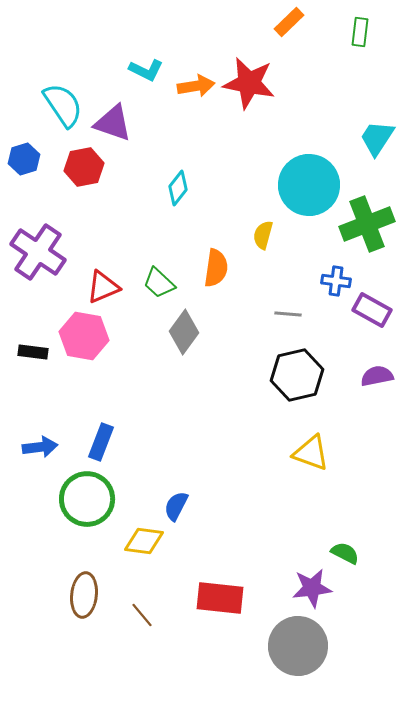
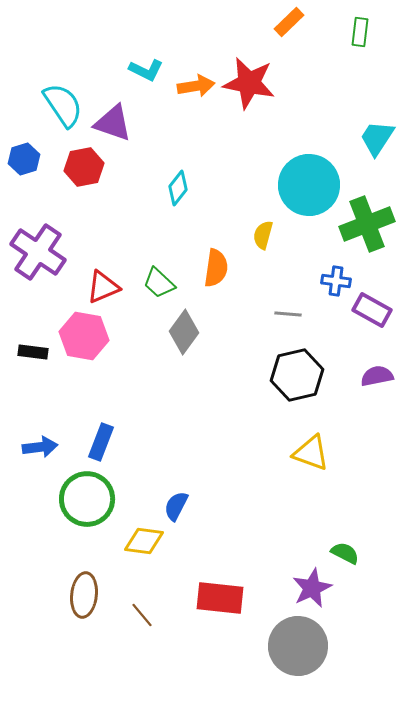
purple star: rotated 18 degrees counterclockwise
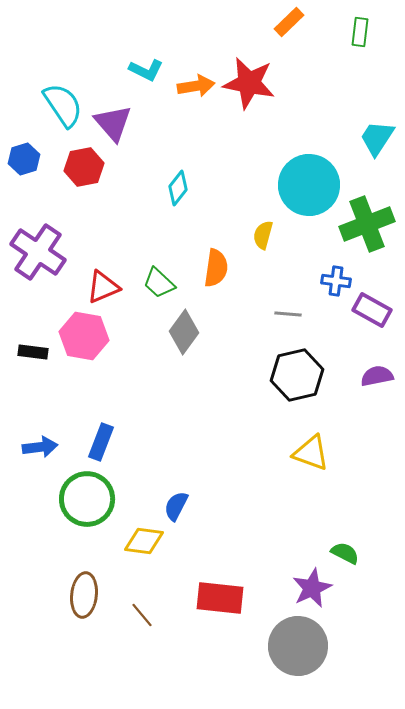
purple triangle: rotated 30 degrees clockwise
